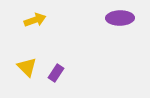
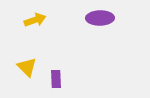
purple ellipse: moved 20 px left
purple rectangle: moved 6 px down; rotated 36 degrees counterclockwise
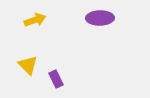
yellow triangle: moved 1 px right, 2 px up
purple rectangle: rotated 24 degrees counterclockwise
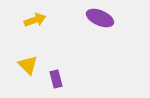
purple ellipse: rotated 24 degrees clockwise
purple rectangle: rotated 12 degrees clockwise
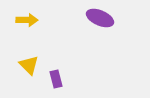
yellow arrow: moved 8 px left; rotated 20 degrees clockwise
yellow triangle: moved 1 px right
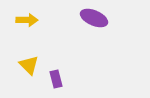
purple ellipse: moved 6 px left
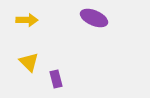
yellow triangle: moved 3 px up
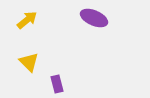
yellow arrow: rotated 40 degrees counterclockwise
purple rectangle: moved 1 px right, 5 px down
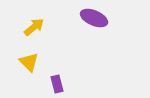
yellow arrow: moved 7 px right, 7 px down
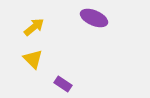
yellow triangle: moved 4 px right, 3 px up
purple rectangle: moved 6 px right; rotated 42 degrees counterclockwise
